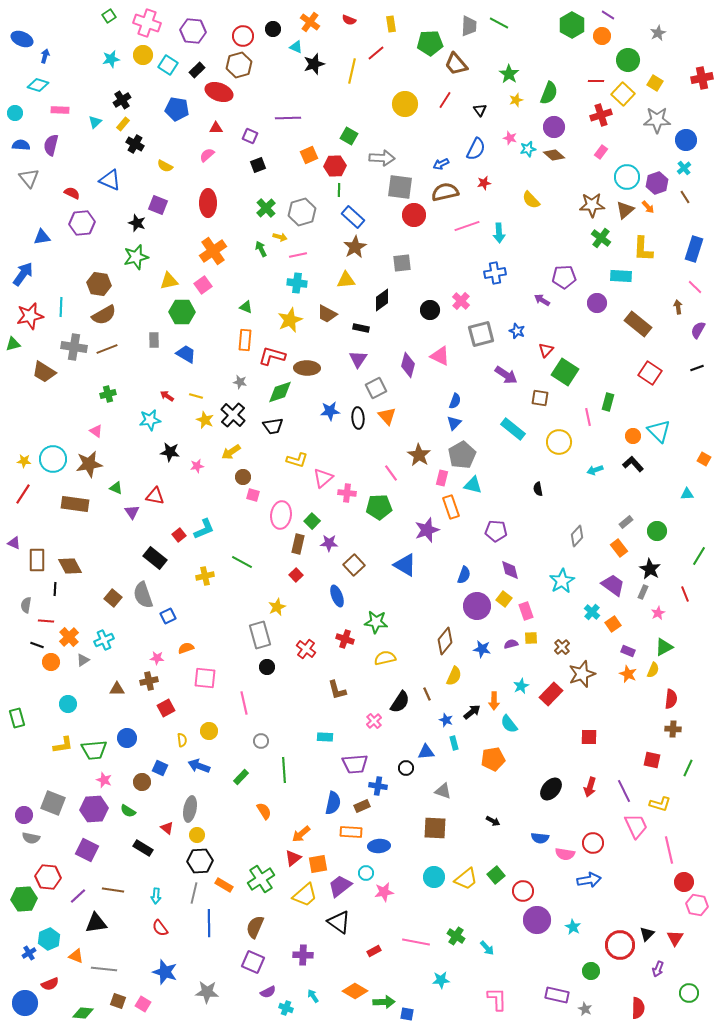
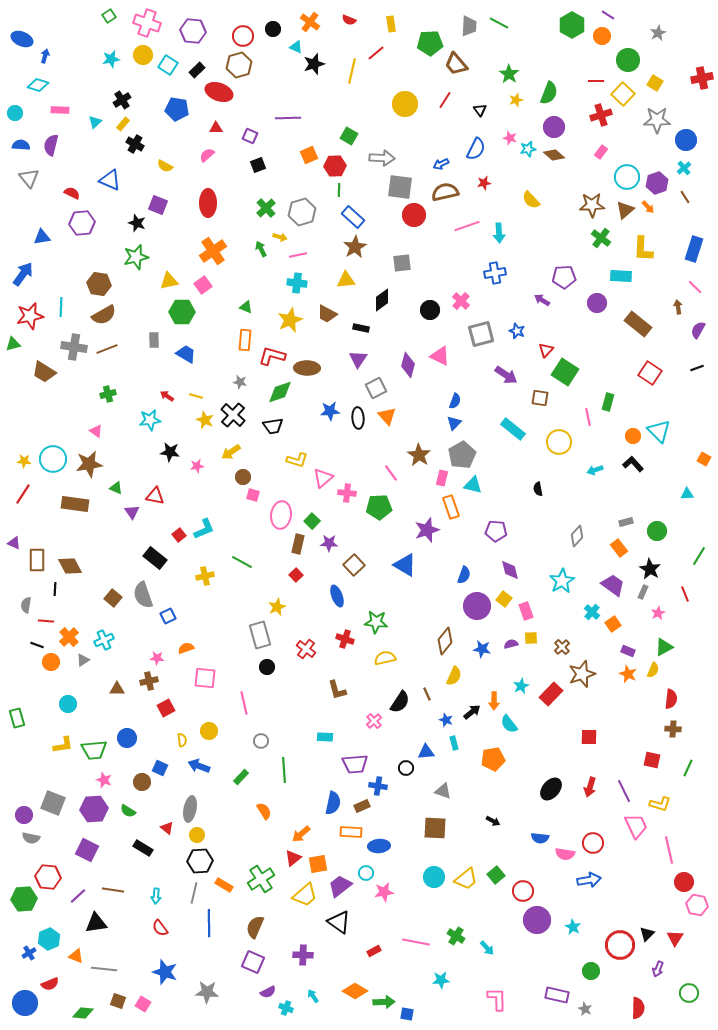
gray rectangle at (626, 522): rotated 24 degrees clockwise
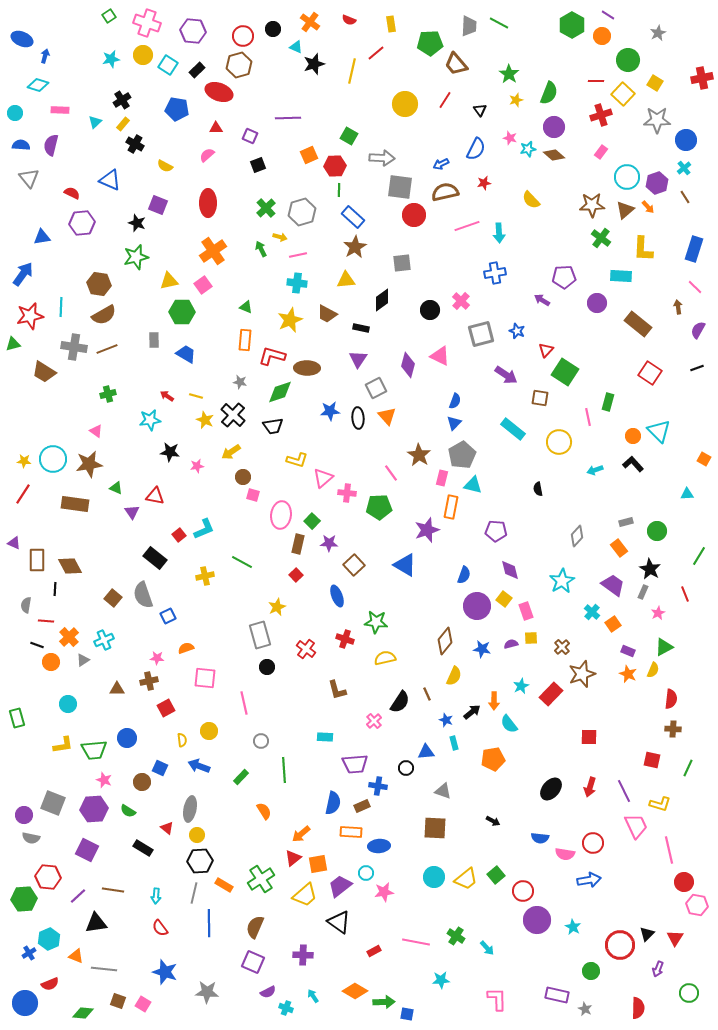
orange rectangle at (451, 507): rotated 30 degrees clockwise
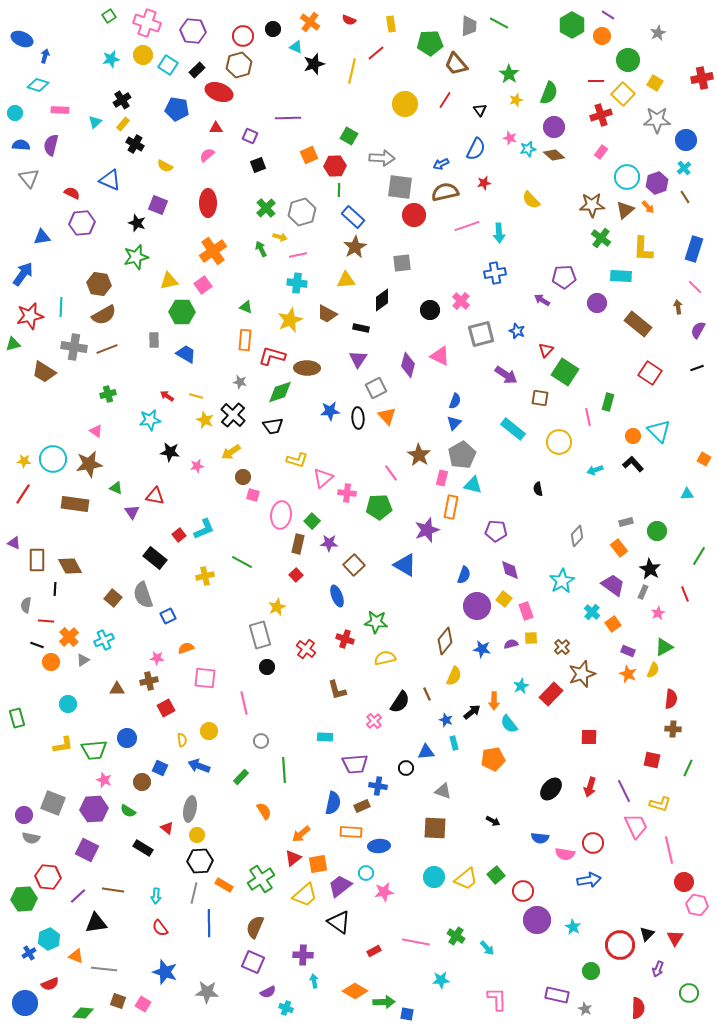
cyan arrow at (313, 996): moved 1 px right, 15 px up; rotated 24 degrees clockwise
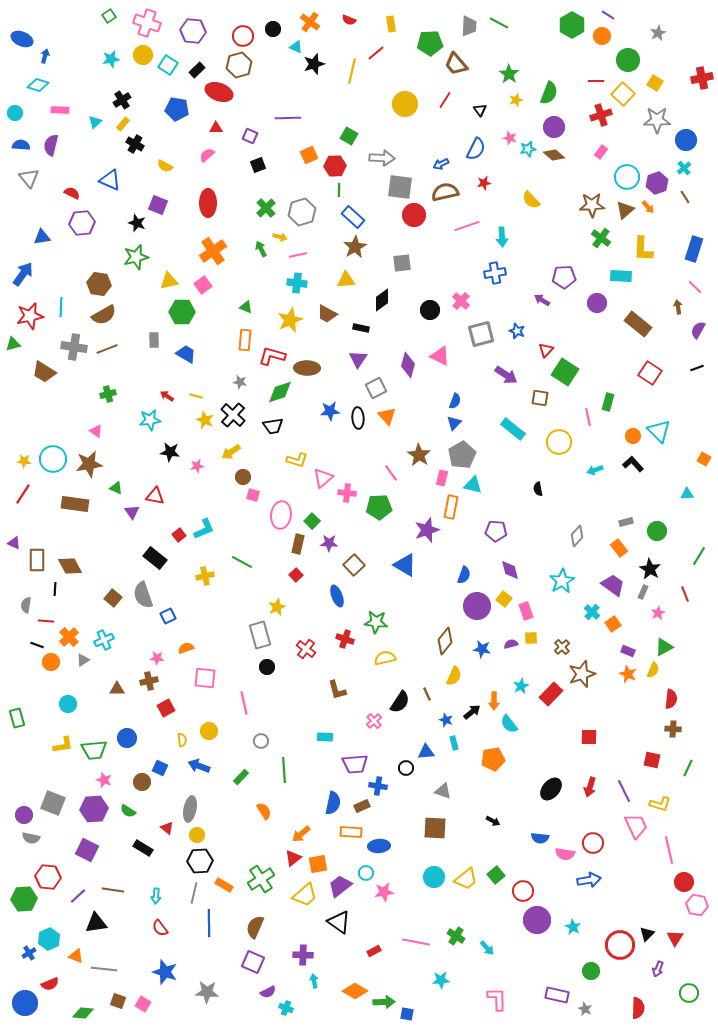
cyan arrow at (499, 233): moved 3 px right, 4 px down
